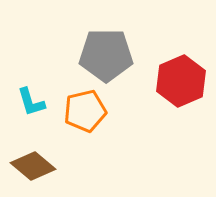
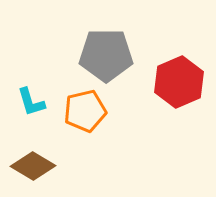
red hexagon: moved 2 px left, 1 px down
brown diamond: rotated 9 degrees counterclockwise
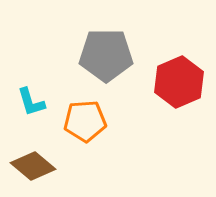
orange pentagon: moved 10 px down; rotated 9 degrees clockwise
brown diamond: rotated 9 degrees clockwise
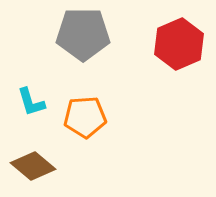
gray pentagon: moved 23 px left, 21 px up
red hexagon: moved 38 px up
orange pentagon: moved 4 px up
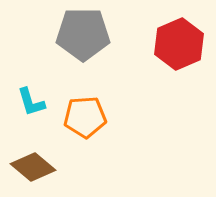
brown diamond: moved 1 px down
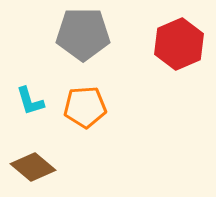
cyan L-shape: moved 1 px left, 1 px up
orange pentagon: moved 10 px up
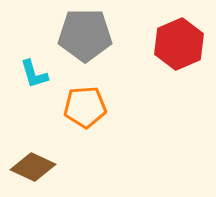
gray pentagon: moved 2 px right, 1 px down
cyan L-shape: moved 4 px right, 27 px up
brown diamond: rotated 15 degrees counterclockwise
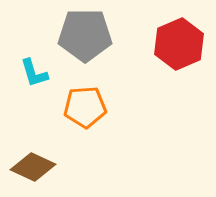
cyan L-shape: moved 1 px up
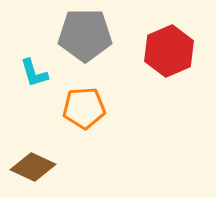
red hexagon: moved 10 px left, 7 px down
orange pentagon: moved 1 px left, 1 px down
